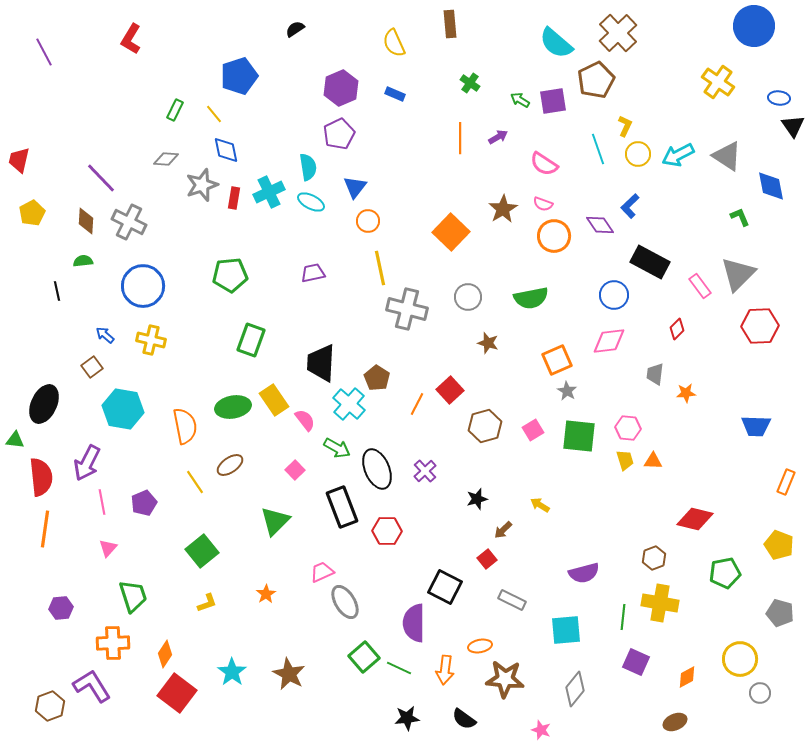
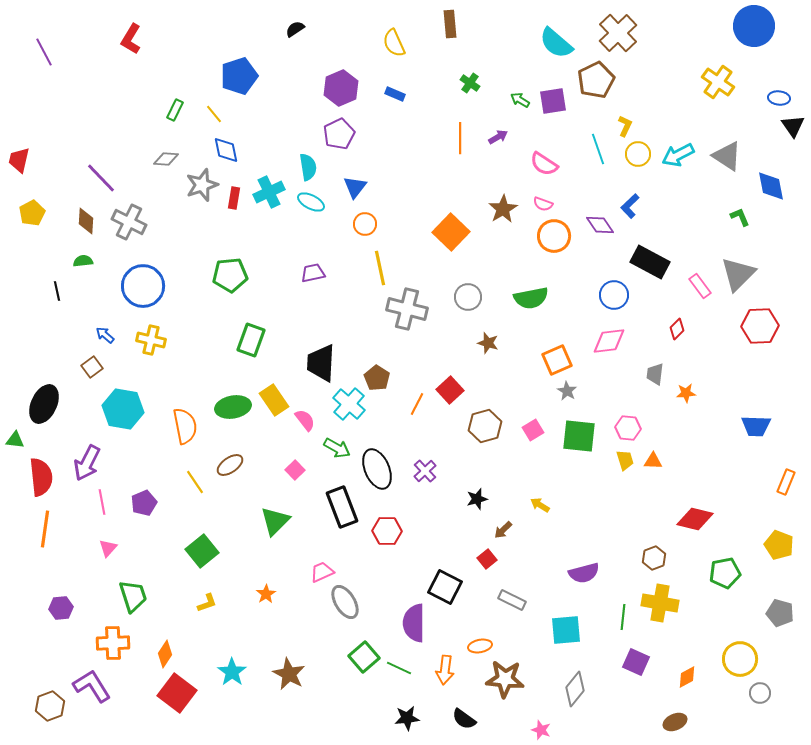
orange circle at (368, 221): moved 3 px left, 3 px down
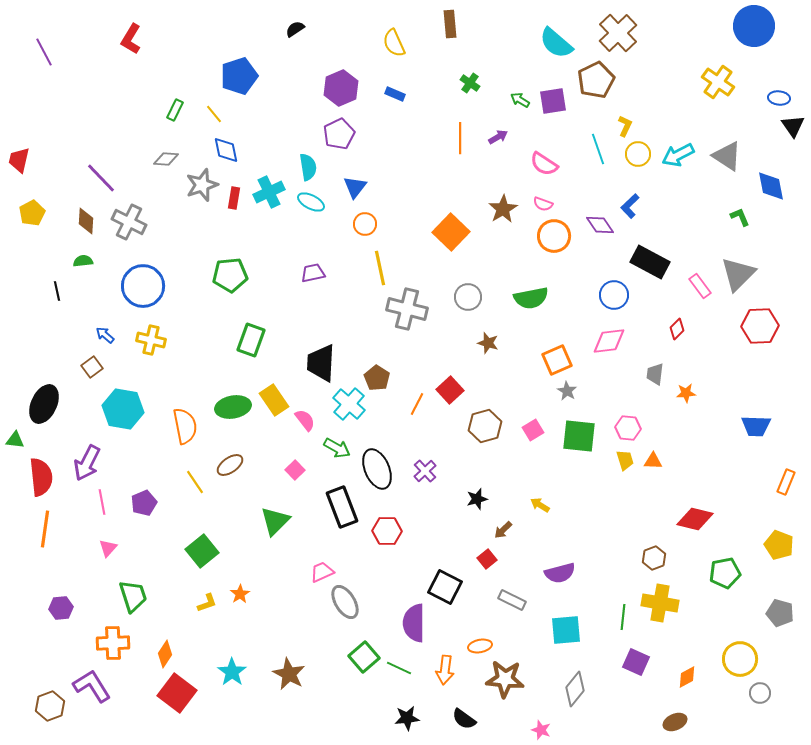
purple semicircle at (584, 573): moved 24 px left
orange star at (266, 594): moved 26 px left
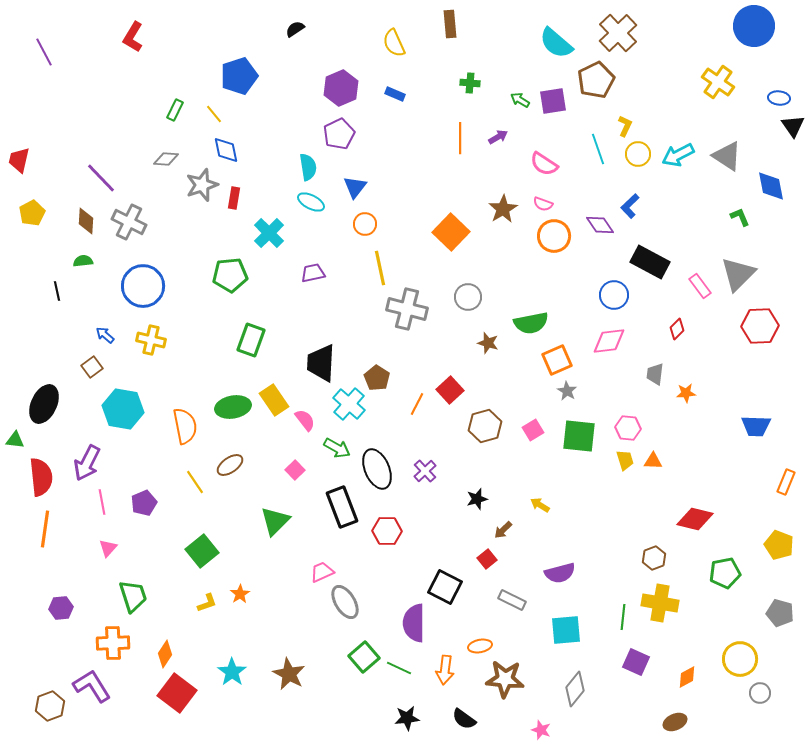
red L-shape at (131, 39): moved 2 px right, 2 px up
green cross at (470, 83): rotated 30 degrees counterclockwise
cyan cross at (269, 192): moved 41 px down; rotated 20 degrees counterclockwise
green semicircle at (531, 298): moved 25 px down
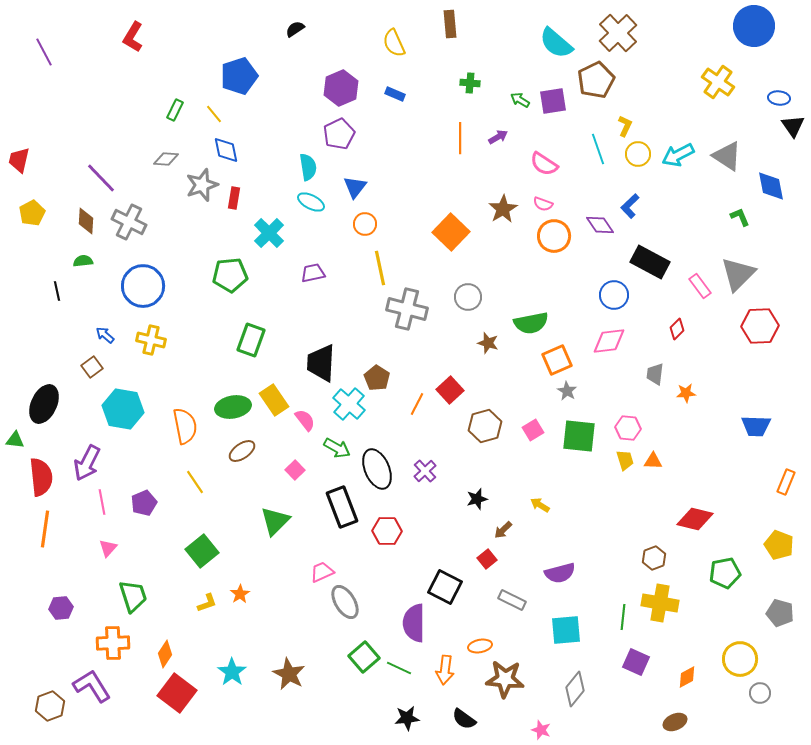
brown ellipse at (230, 465): moved 12 px right, 14 px up
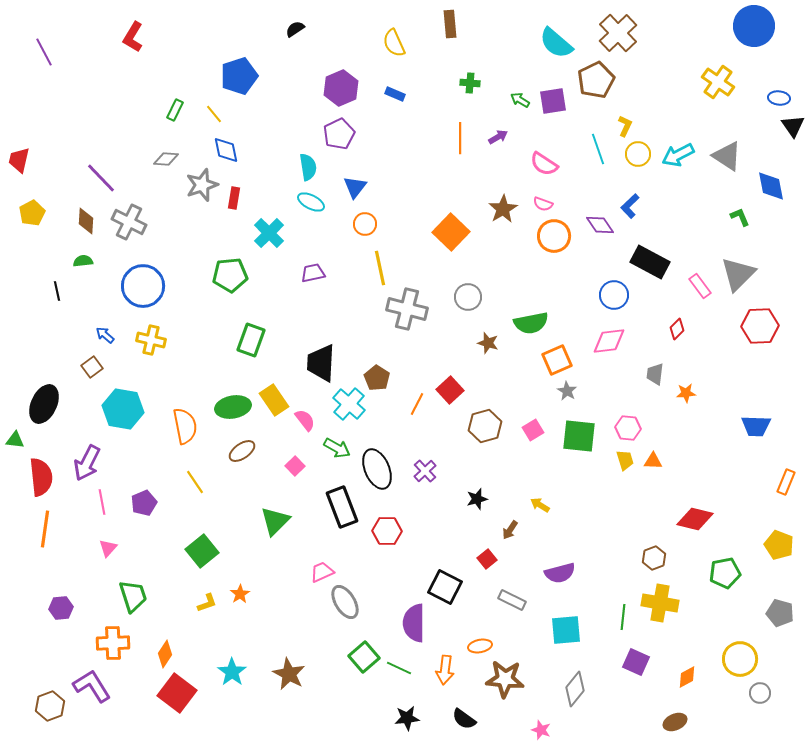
pink square at (295, 470): moved 4 px up
brown arrow at (503, 530): moved 7 px right; rotated 12 degrees counterclockwise
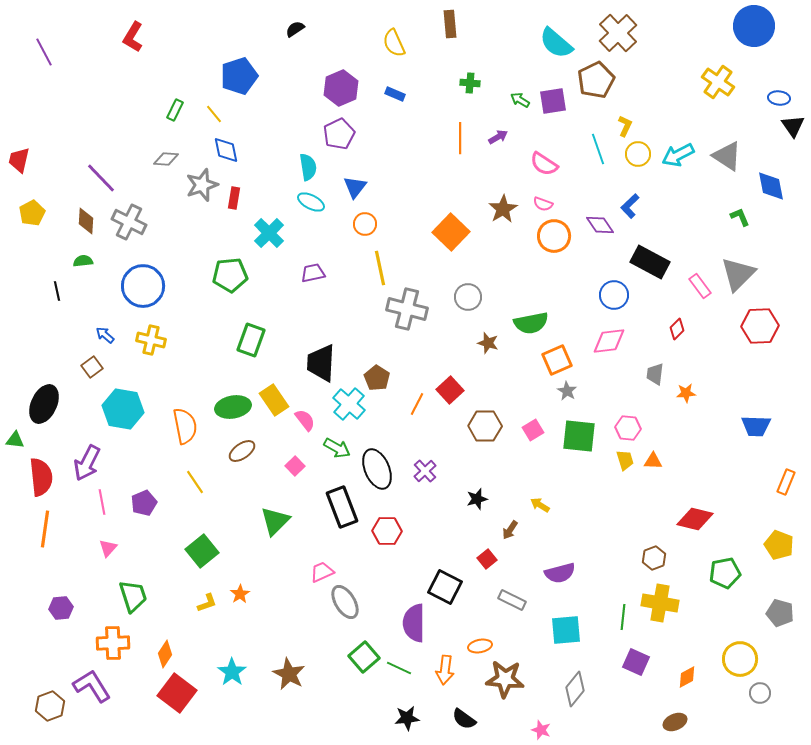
brown hexagon at (485, 426): rotated 16 degrees clockwise
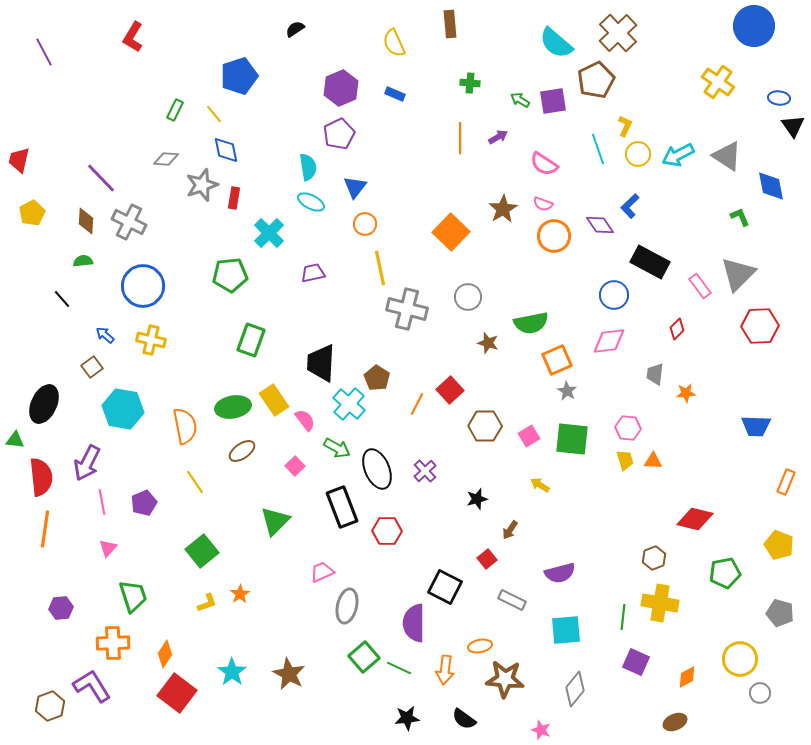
black line at (57, 291): moved 5 px right, 8 px down; rotated 30 degrees counterclockwise
pink square at (533, 430): moved 4 px left, 6 px down
green square at (579, 436): moved 7 px left, 3 px down
yellow arrow at (540, 505): moved 20 px up
gray ellipse at (345, 602): moved 2 px right, 4 px down; rotated 44 degrees clockwise
